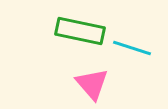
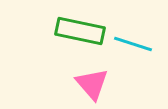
cyan line: moved 1 px right, 4 px up
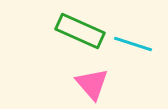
green rectangle: rotated 12 degrees clockwise
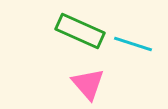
pink triangle: moved 4 px left
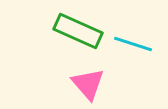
green rectangle: moved 2 px left
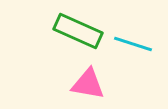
pink triangle: rotated 39 degrees counterclockwise
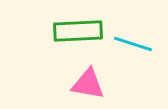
green rectangle: rotated 27 degrees counterclockwise
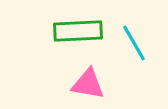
cyan line: moved 1 px right, 1 px up; rotated 42 degrees clockwise
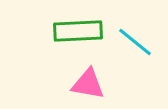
cyan line: moved 1 px right, 1 px up; rotated 21 degrees counterclockwise
